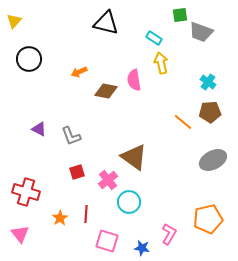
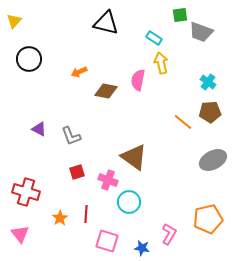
pink semicircle: moved 4 px right; rotated 20 degrees clockwise
pink cross: rotated 30 degrees counterclockwise
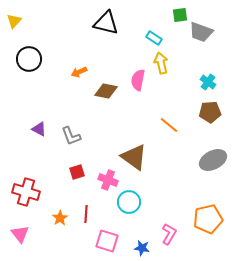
orange line: moved 14 px left, 3 px down
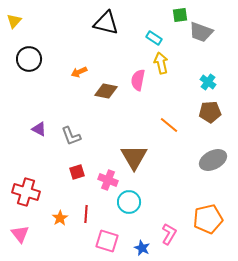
brown triangle: rotated 24 degrees clockwise
blue star: rotated 14 degrees clockwise
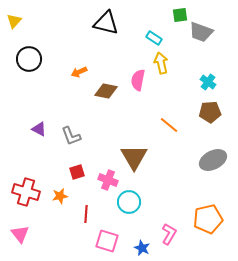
orange star: moved 22 px up; rotated 21 degrees clockwise
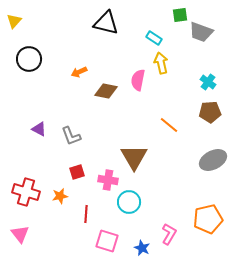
pink cross: rotated 12 degrees counterclockwise
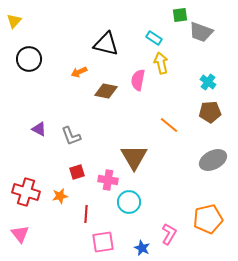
black triangle: moved 21 px down
pink square: moved 4 px left, 1 px down; rotated 25 degrees counterclockwise
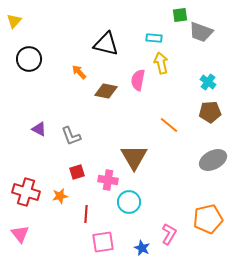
cyan rectangle: rotated 28 degrees counterclockwise
orange arrow: rotated 70 degrees clockwise
